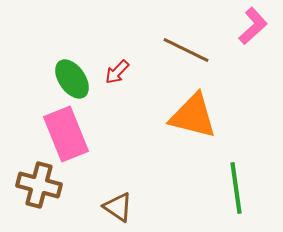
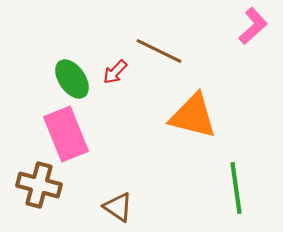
brown line: moved 27 px left, 1 px down
red arrow: moved 2 px left
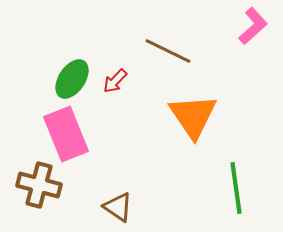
brown line: moved 9 px right
red arrow: moved 9 px down
green ellipse: rotated 69 degrees clockwise
orange triangle: rotated 42 degrees clockwise
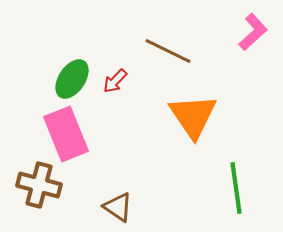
pink L-shape: moved 6 px down
